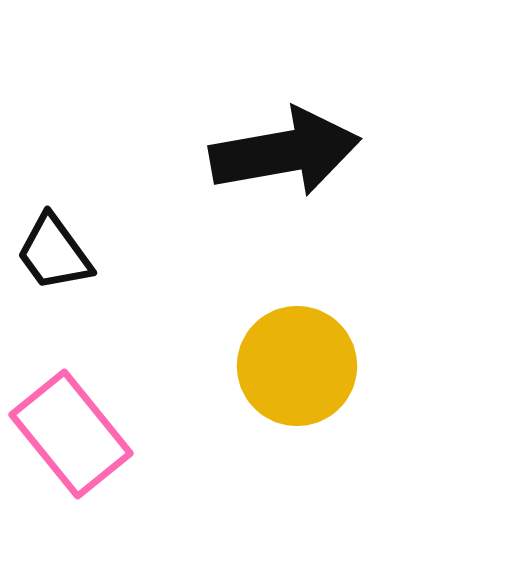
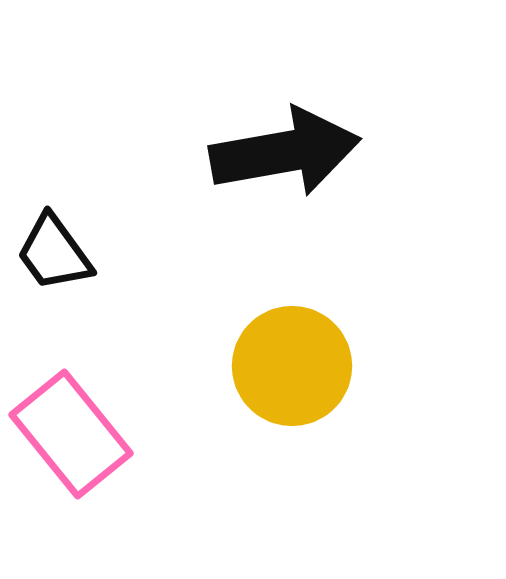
yellow circle: moved 5 px left
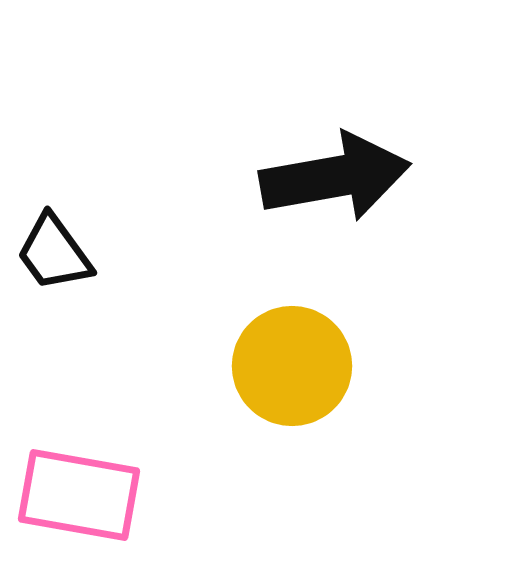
black arrow: moved 50 px right, 25 px down
pink rectangle: moved 8 px right, 61 px down; rotated 41 degrees counterclockwise
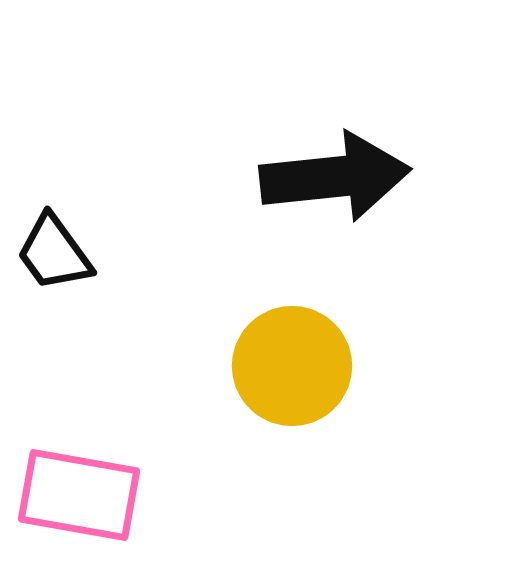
black arrow: rotated 4 degrees clockwise
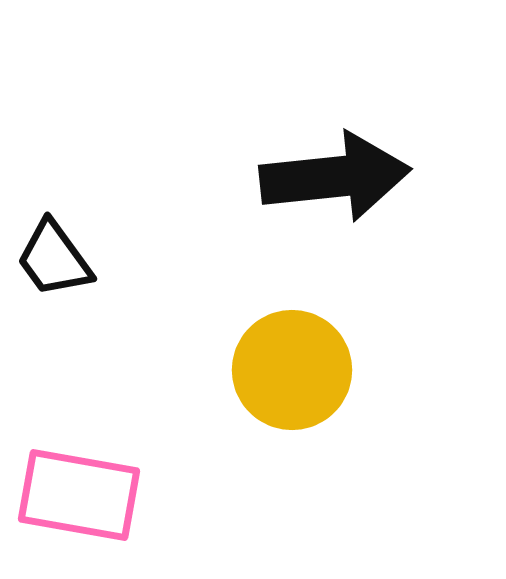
black trapezoid: moved 6 px down
yellow circle: moved 4 px down
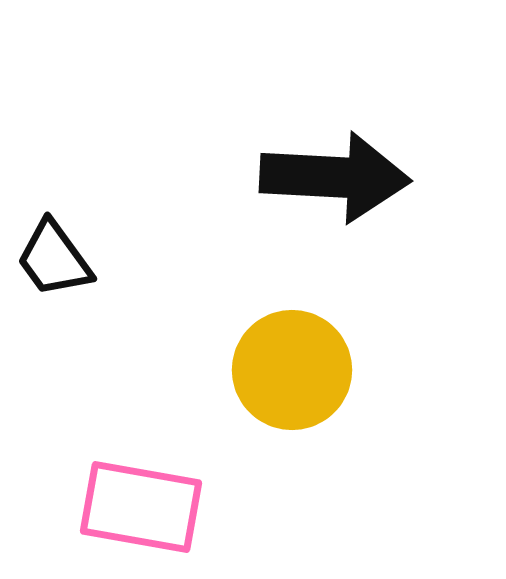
black arrow: rotated 9 degrees clockwise
pink rectangle: moved 62 px right, 12 px down
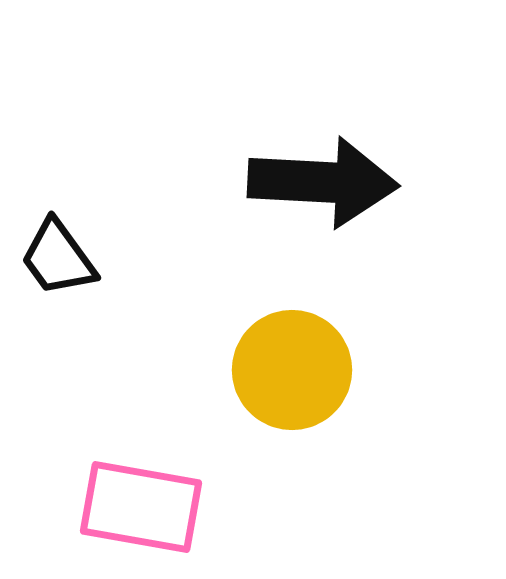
black arrow: moved 12 px left, 5 px down
black trapezoid: moved 4 px right, 1 px up
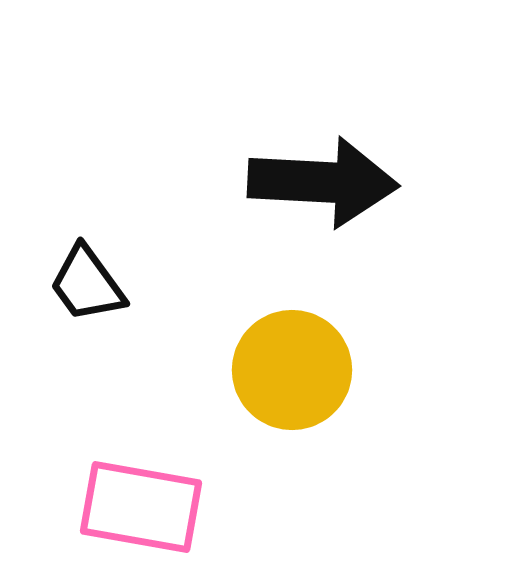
black trapezoid: moved 29 px right, 26 px down
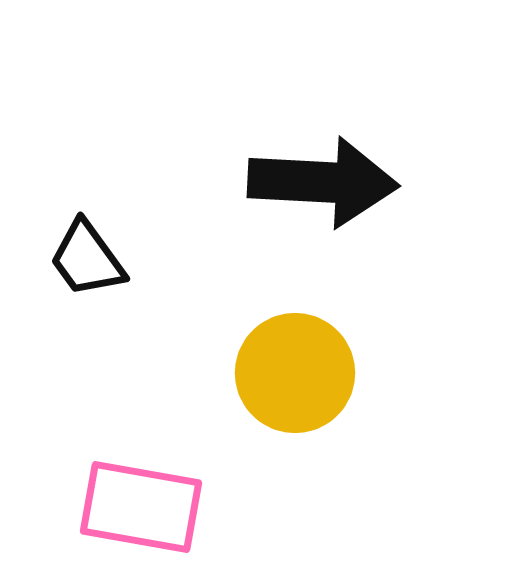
black trapezoid: moved 25 px up
yellow circle: moved 3 px right, 3 px down
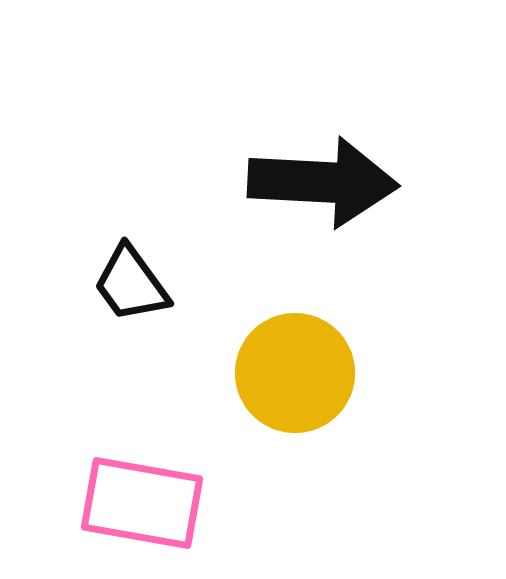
black trapezoid: moved 44 px right, 25 px down
pink rectangle: moved 1 px right, 4 px up
